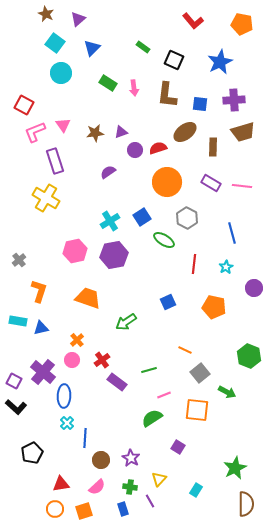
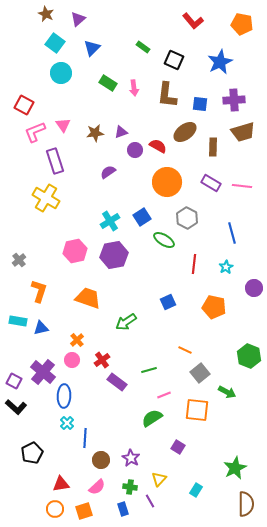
red semicircle at (158, 148): moved 2 px up; rotated 48 degrees clockwise
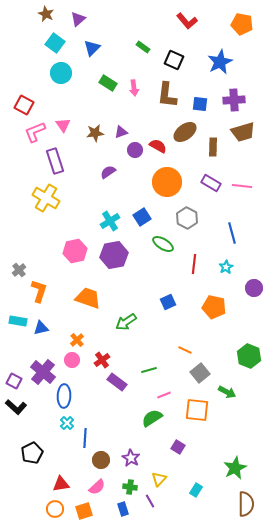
red L-shape at (193, 21): moved 6 px left
green ellipse at (164, 240): moved 1 px left, 4 px down
gray cross at (19, 260): moved 10 px down
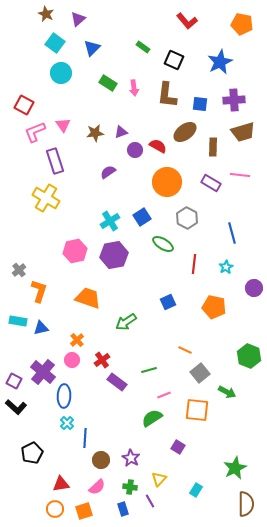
pink line at (242, 186): moved 2 px left, 11 px up
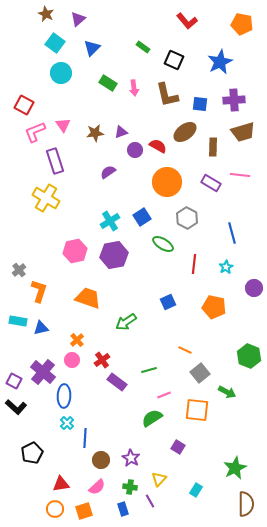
brown L-shape at (167, 95): rotated 20 degrees counterclockwise
